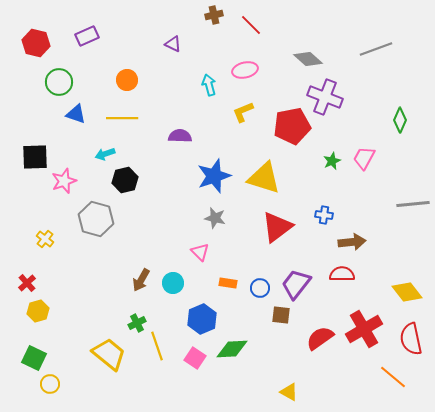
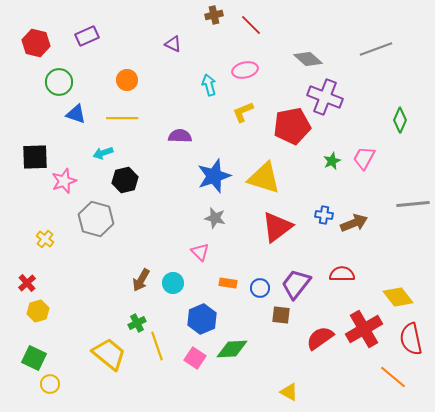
cyan arrow at (105, 154): moved 2 px left, 1 px up
brown arrow at (352, 242): moved 2 px right, 19 px up; rotated 16 degrees counterclockwise
yellow diamond at (407, 292): moved 9 px left, 5 px down
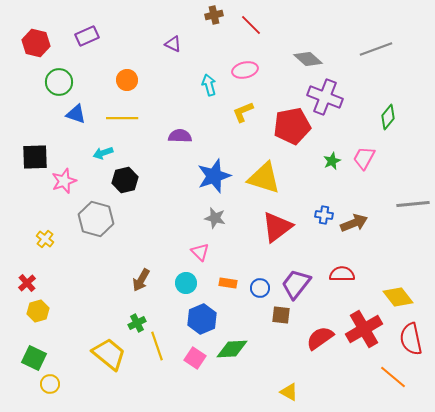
green diamond at (400, 120): moved 12 px left, 3 px up; rotated 15 degrees clockwise
cyan circle at (173, 283): moved 13 px right
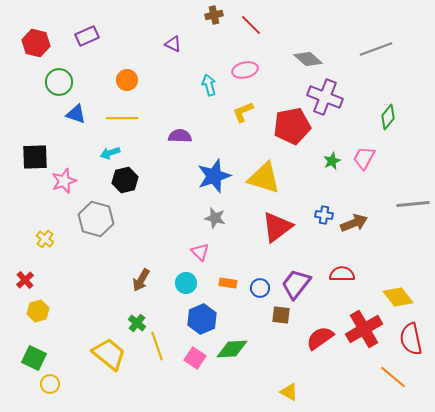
cyan arrow at (103, 153): moved 7 px right
red cross at (27, 283): moved 2 px left, 3 px up
green cross at (137, 323): rotated 24 degrees counterclockwise
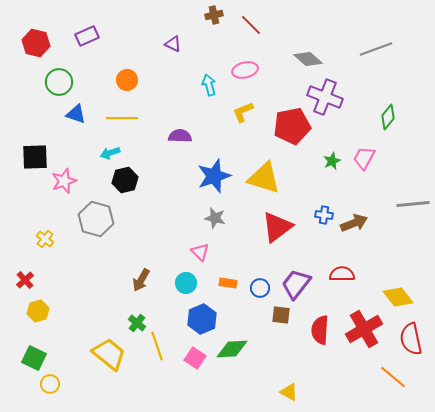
red semicircle at (320, 338): moved 8 px up; rotated 52 degrees counterclockwise
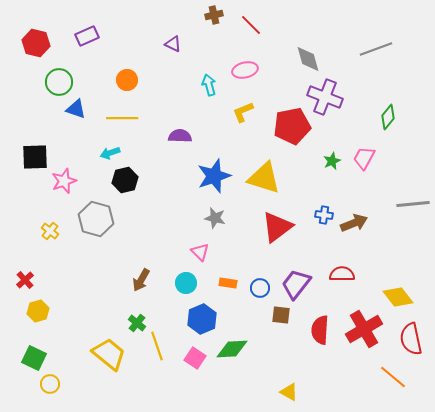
gray diamond at (308, 59): rotated 32 degrees clockwise
blue triangle at (76, 114): moved 5 px up
yellow cross at (45, 239): moved 5 px right, 8 px up
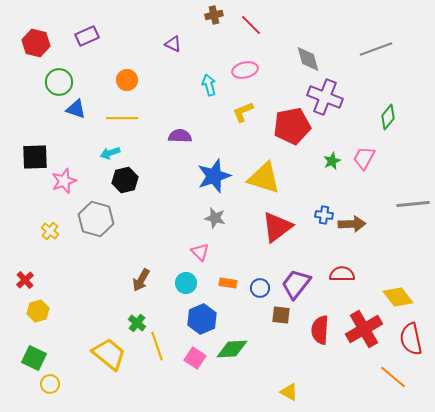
brown arrow at (354, 223): moved 2 px left, 1 px down; rotated 20 degrees clockwise
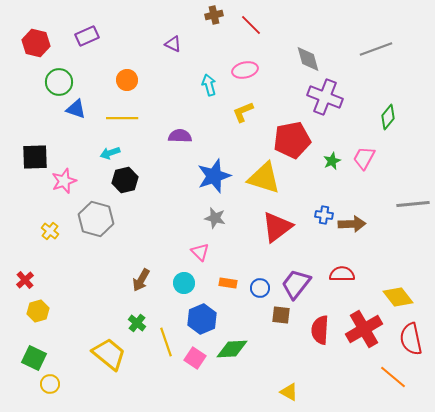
red pentagon at (292, 126): moved 14 px down
cyan circle at (186, 283): moved 2 px left
yellow line at (157, 346): moved 9 px right, 4 px up
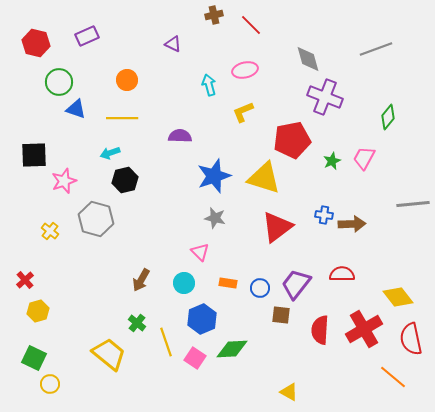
black square at (35, 157): moved 1 px left, 2 px up
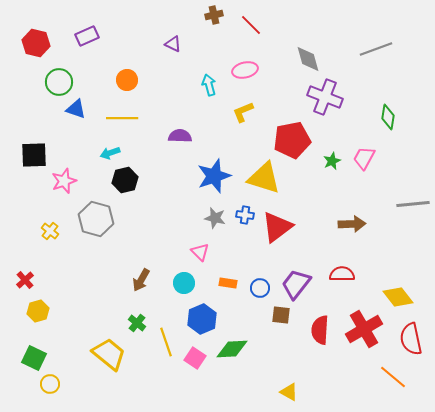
green diamond at (388, 117): rotated 30 degrees counterclockwise
blue cross at (324, 215): moved 79 px left
